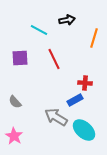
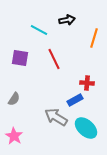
purple square: rotated 12 degrees clockwise
red cross: moved 2 px right
gray semicircle: moved 1 px left, 3 px up; rotated 104 degrees counterclockwise
cyan ellipse: moved 2 px right, 2 px up
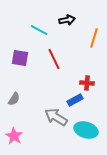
cyan ellipse: moved 2 px down; rotated 25 degrees counterclockwise
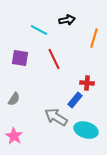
blue rectangle: rotated 21 degrees counterclockwise
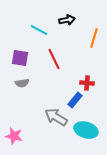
gray semicircle: moved 8 px right, 16 px up; rotated 48 degrees clockwise
pink star: rotated 18 degrees counterclockwise
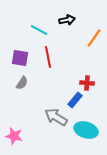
orange line: rotated 18 degrees clockwise
red line: moved 6 px left, 2 px up; rotated 15 degrees clockwise
gray semicircle: rotated 48 degrees counterclockwise
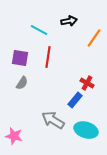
black arrow: moved 2 px right, 1 px down
red line: rotated 20 degrees clockwise
red cross: rotated 24 degrees clockwise
gray arrow: moved 3 px left, 3 px down
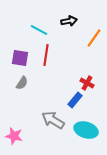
red line: moved 2 px left, 2 px up
